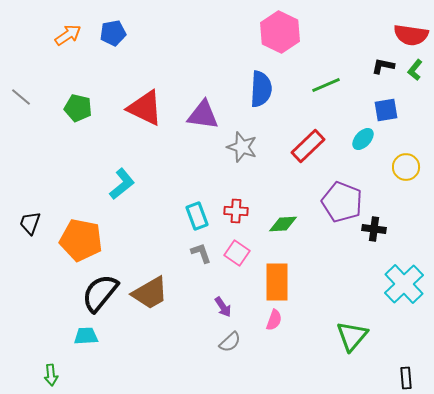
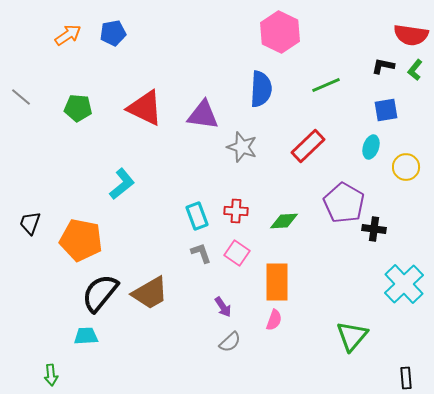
green pentagon: rotated 8 degrees counterclockwise
cyan ellipse: moved 8 px right, 8 px down; rotated 25 degrees counterclockwise
purple pentagon: moved 2 px right, 1 px down; rotated 9 degrees clockwise
green diamond: moved 1 px right, 3 px up
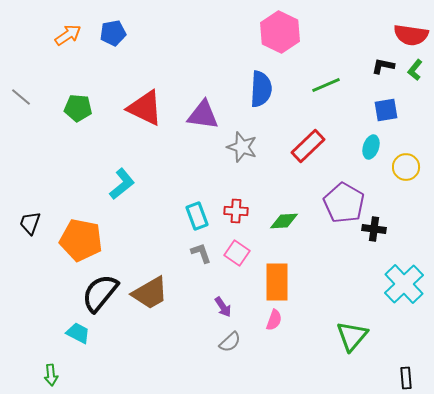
cyan trapezoid: moved 8 px left, 3 px up; rotated 30 degrees clockwise
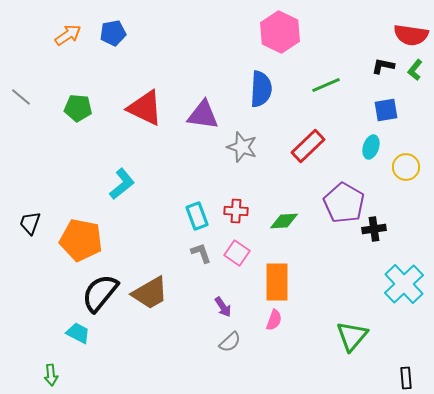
black cross: rotated 15 degrees counterclockwise
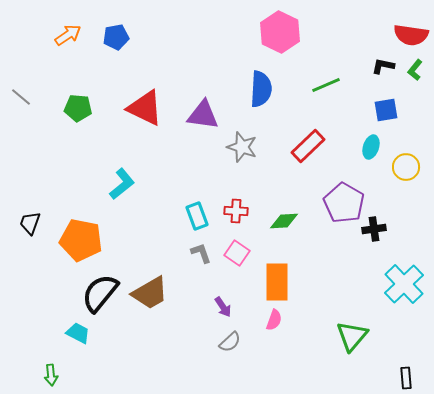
blue pentagon: moved 3 px right, 4 px down
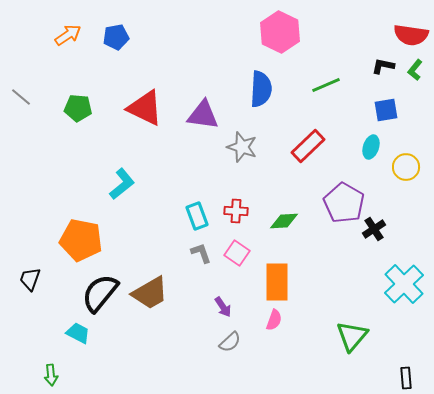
black trapezoid: moved 56 px down
black cross: rotated 25 degrees counterclockwise
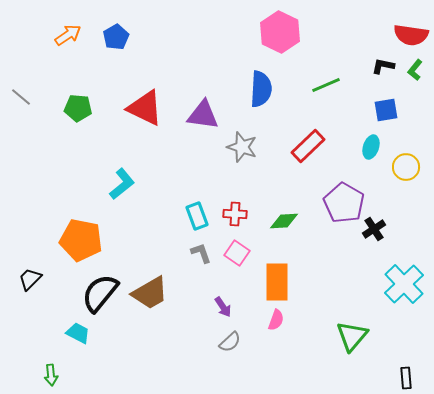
blue pentagon: rotated 20 degrees counterclockwise
red cross: moved 1 px left, 3 px down
black trapezoid: rotated 25 degrees clockwise
pink semicircle: moved 2 px right
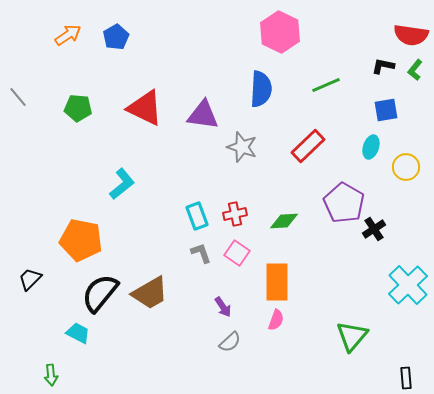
gray line: moved 3 px left; rotated 10 degrees clockwise
red cross: rotated 15 degrees counterclockwise
cyan cross: moved 4 px right, 1 px down
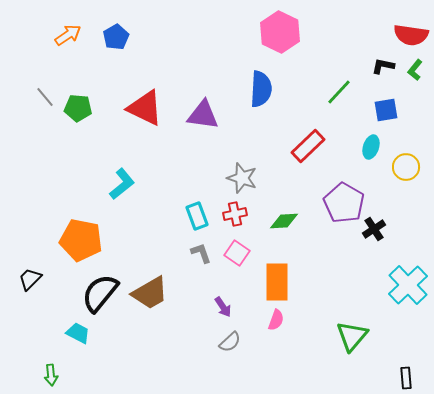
green line: moved 13 px right, 7 px down; rotated 24 degrees counterclockwise
gray line: moved 27 px right
gray star: moved 31 px down
